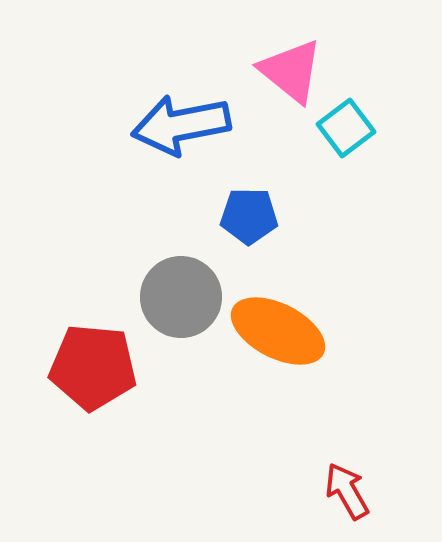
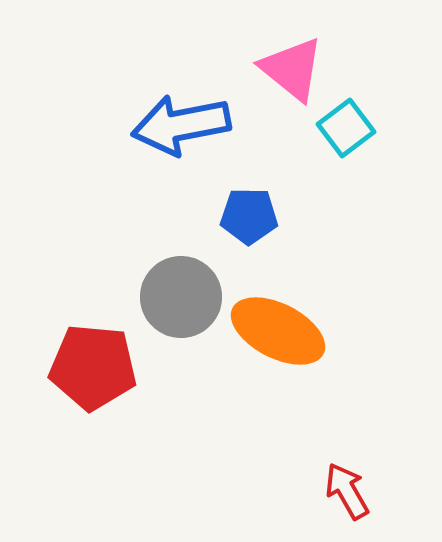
pink triangle: moved 1 px right, 2 px up
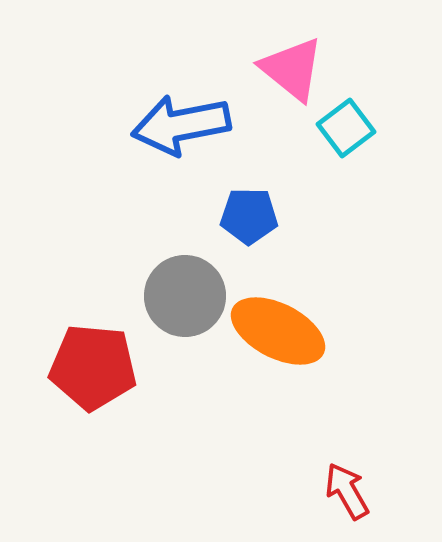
gray circle: moved 4 px right, 1 px up
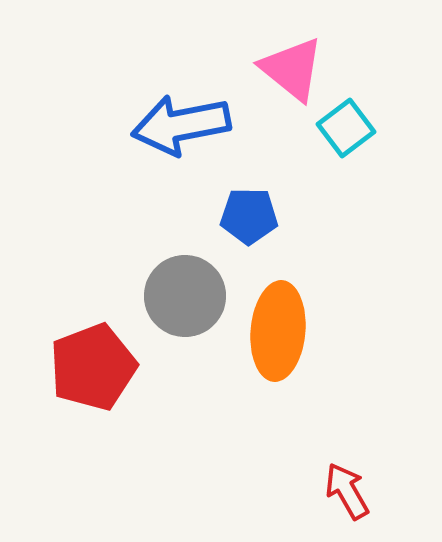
orange ellipse: rotated 68 degrees clockwise
red pentagon: rotated 26 degrees counterclockwise
